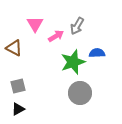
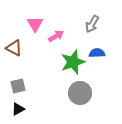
gray arrow: moved 15 px right, 2 px up
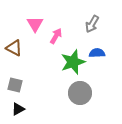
pink arrow: rotated 28 degrees counterclockwise
gray square: moved 3 px left, 1 px up; rotated 28 degrees clockwise
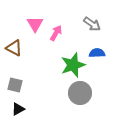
gray arrow: rotated 84 degrees counterclockwise
pink arrow: moved 3 px up
green star: moved 3 px down
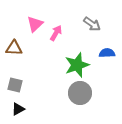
pink triangle: rotated 18 degrees clockwise
brown triangle: rotated 24 degrees counterclockwise
blue semicircle: moved 10 px right
green star: moved 4 px right
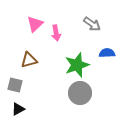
pink arrow: rotated 140 degrees clockwise
brown triangle: moved 15 px right, 12 px down; rotated 18 degrees counterclockwise
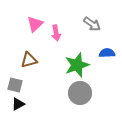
black triangle: moved 5 px up
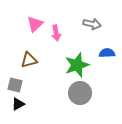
gray arrow: rotated 24 degrees counterclockwise
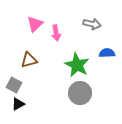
green star: rotated 25 degrees counterclockwise
gray square: moved 1 px left; rotated 14 degrees clockwise
